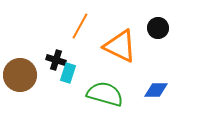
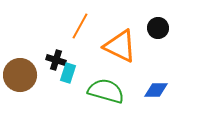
green semicircle: moved 1 px right, 3 px up
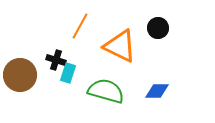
blue diamond: moved 1 px right, 1 px down
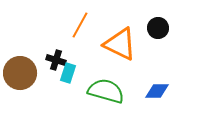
orange line: moved 1 px up
orange triangle: moved 2 px up
brown circle: moved 2 px up
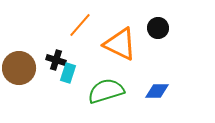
orange line: rotated 12 degrees clockwise
brown circle: moved 1 px left, 5 px up
green semicircle: rotated 33 degrees counterclockwise
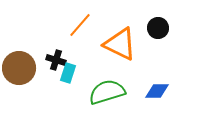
green semicircle: moved 1 px right, 1 px down
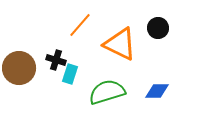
cyan rectangle: moved 2 px right, 1 px down
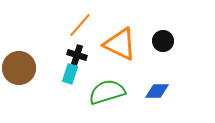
black circle: moved 5 px right, 13 px down
black cross: moved 21 px right, 5 px up
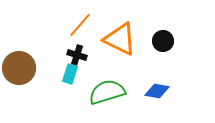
orange triangle: moved 5 px up
blue diamond: rotated 10 degrees clockwise
